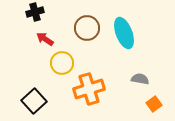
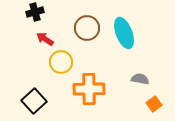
yellow circle: moved 1 px left, 1 px up
orange cross: rotated 16 degrees clockwise
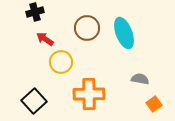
orange cross: moved 5 px down
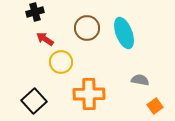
gray semicircle: moved 1 px down
orange square: moved 1 px right, 2 px down
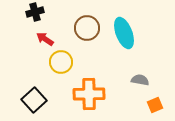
black square: moved 1 px up
orange square: moved 1 px up; rotated 14 degrees clockwise
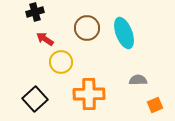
gray semicircle: moved 2 px left; rotated 12 degrees counterclockwise
black square: moved 1 px right, 1 px up
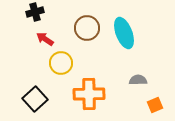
yellow circle: moved 1 px down
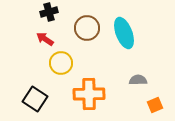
black cross: moved 14 px right
black square: rotated 15 degrees counterclockwise
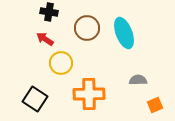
black cross: rotated 24 degrees clockwise
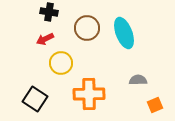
red arrow: rotated 60 degrees counterclockwise
